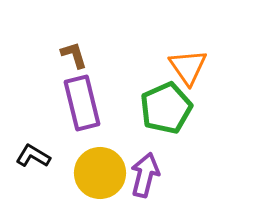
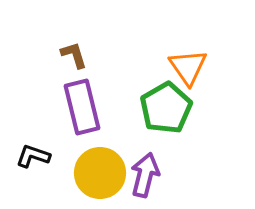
purple rectangle: moved 4 px down
green pentagon: rotated 6 degrees counterclockwise
black L-shape: rotated 12 degrees counterclockwise
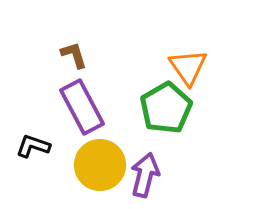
purple rectangle: rotated 14 degrees counterclockwise
black L-shape: moved 10 px up
yellow circle: moved 8 px up
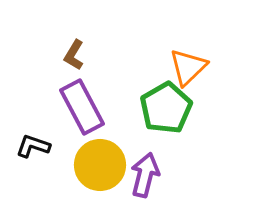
brown L-shape: rotated 132 degrees counterclockwise
orange triangle: rotated 21 degrees clockwise
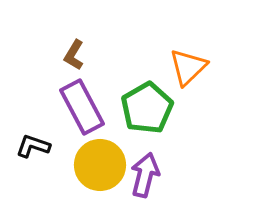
green pentagon: moved 19 px left
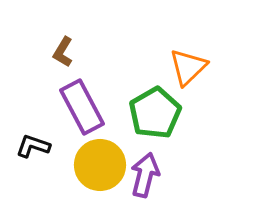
brown L-shape: moved 11 px left, 3 px up
green pentagon: moved 8 px right, 5 px down
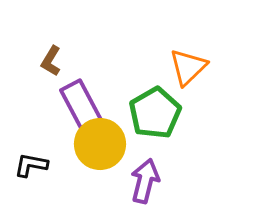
brown L-shape: moved 12 px left, 9 px down
black L-shape: moved 2 px left, 19 px down; rotated 8 degrees counterclockwise
yellow circle: moved 21 px up
purple arrow: moved 6 px down
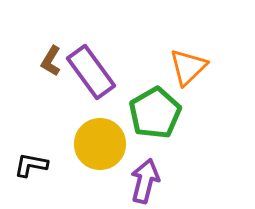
purple rectangle: moved 9 px right, 35 px up; rotated 8 degrees counterclockwise
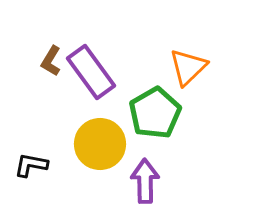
purple arrow: rotated 15 degrees counterclockwise
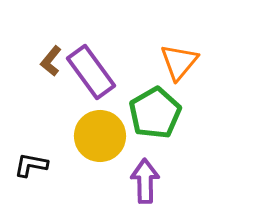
brown L-shape: rotated 8 degrees clockwise
orange triangle: moved 9 px left, 5 px up; rotated 6 degrees counterclockwise
yellow circle: moved 8 px up
